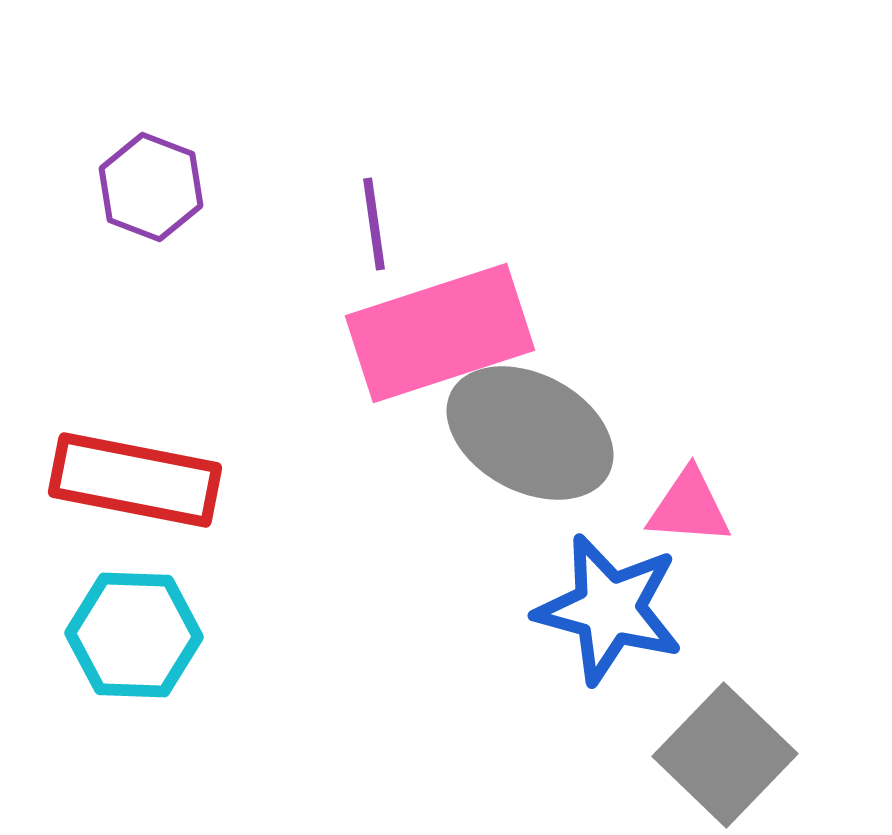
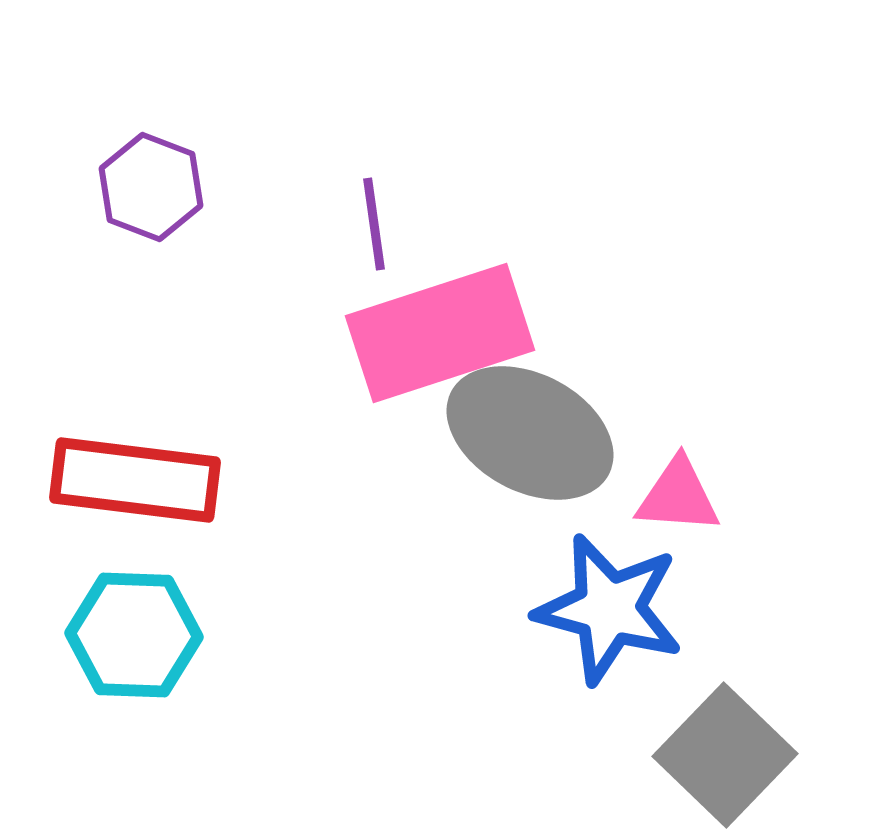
red rectangle: rotated 4 degrees counterclockwise
pink triangle: moved 11 px left, 11 px up
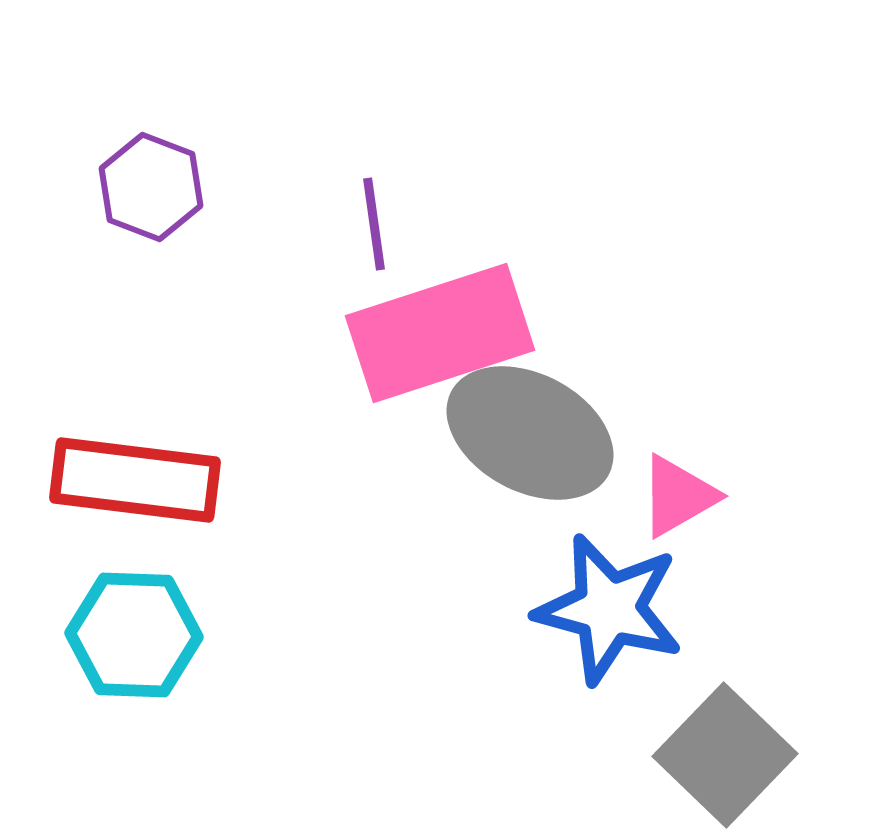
pink triangle: rotated 34 degrees counterclockwise
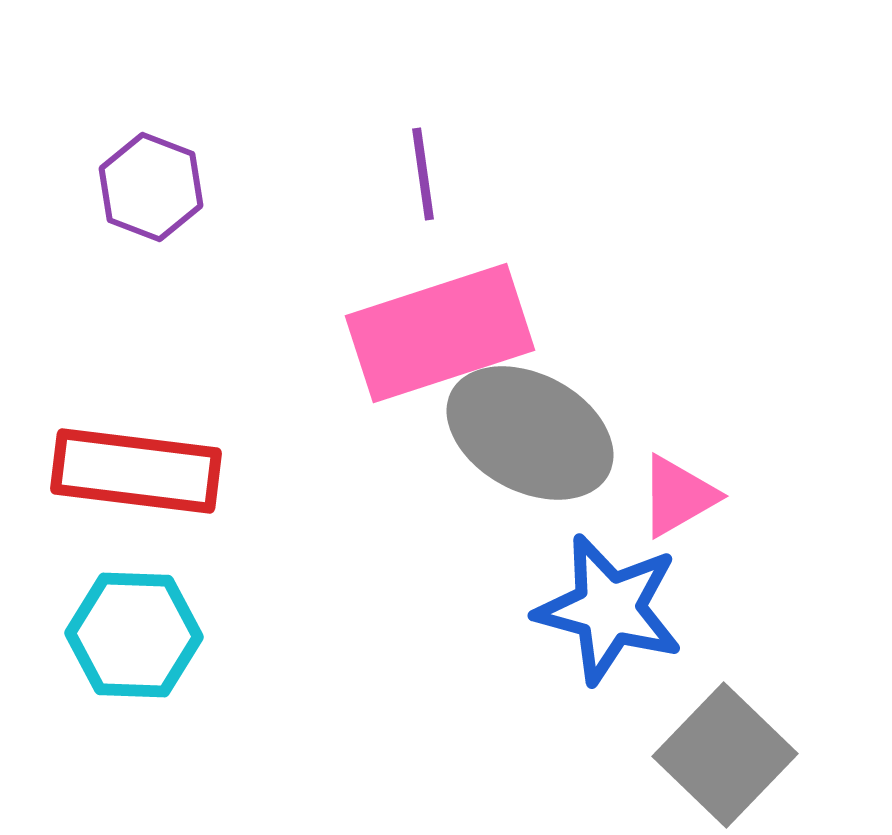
purple line: moved 49 px right, 50 px up
red rectangle: moved 1 px right, 9 px up
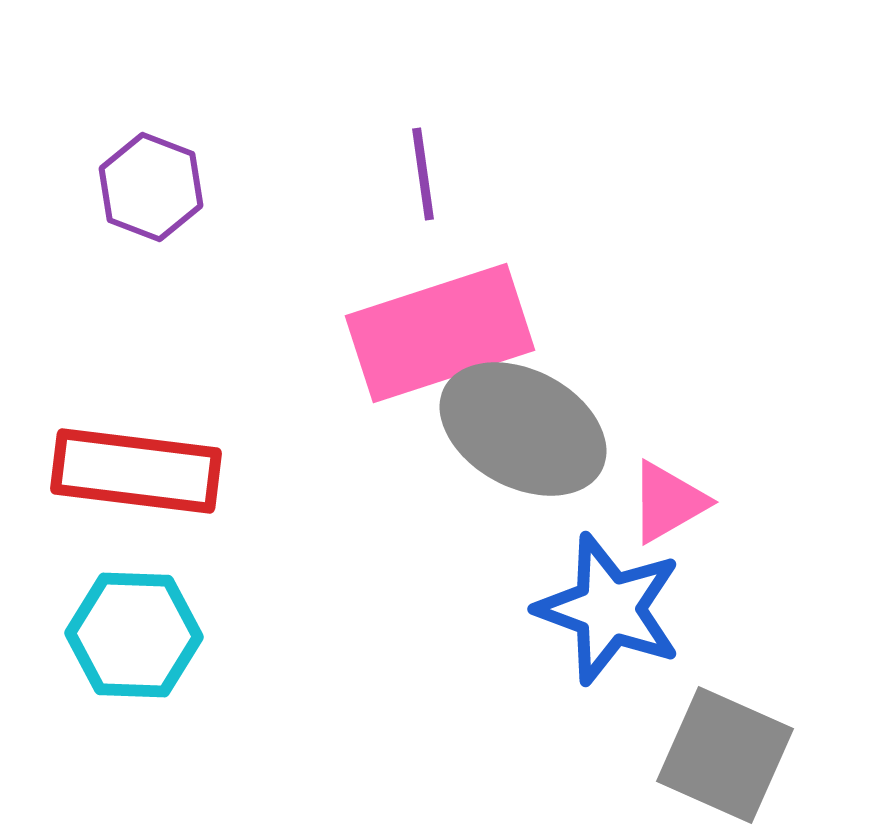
gray ellipse: moved 7 px left, 4 px up
pink triangle: moved 10 px left, 6 px down
blue star: rotated 5 degrees clockwise
gray square: rotated 20 degrees counterclockwise
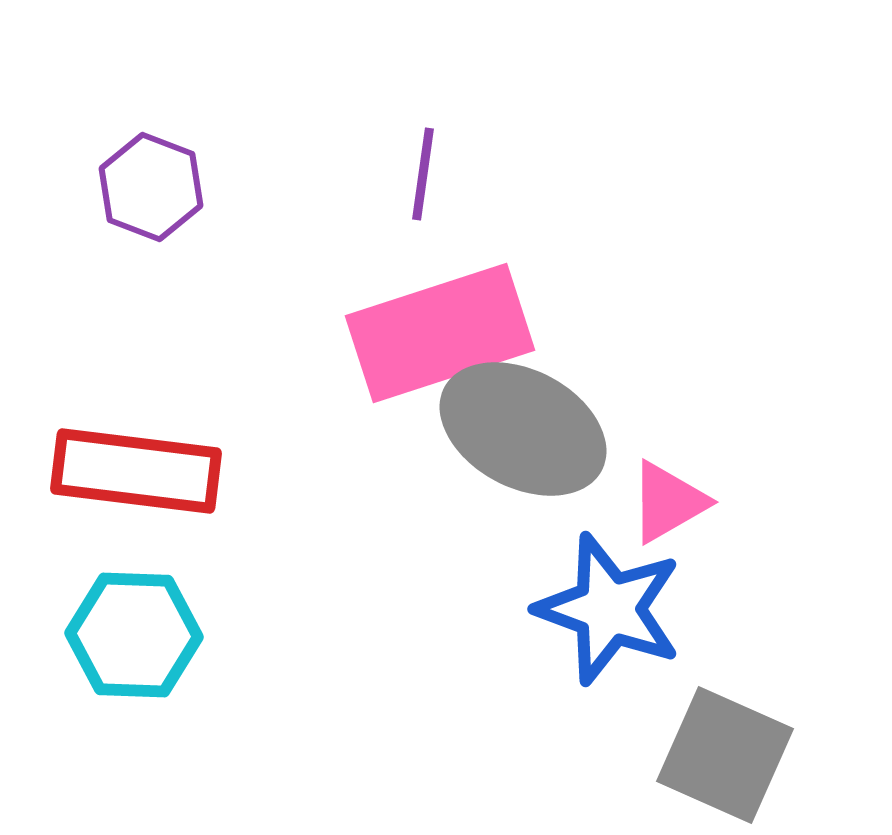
purple line: rotated 16 degrees clockwise
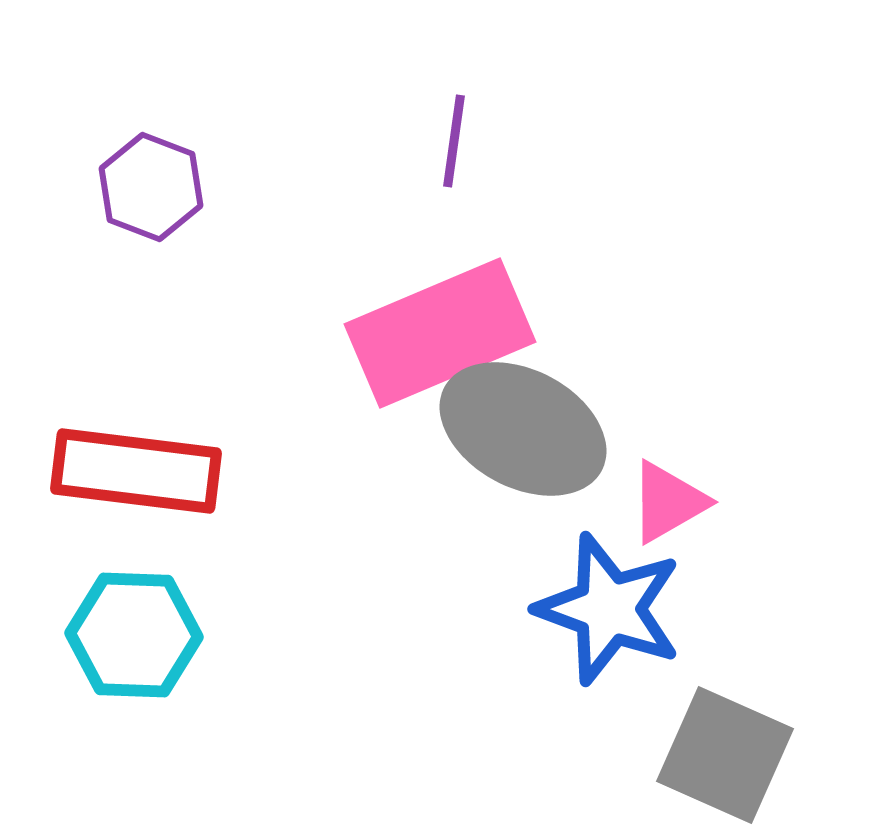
purple line: moved 31 px right, 33 px up
pink rectangle: rotated 5 degrees counterclockwise
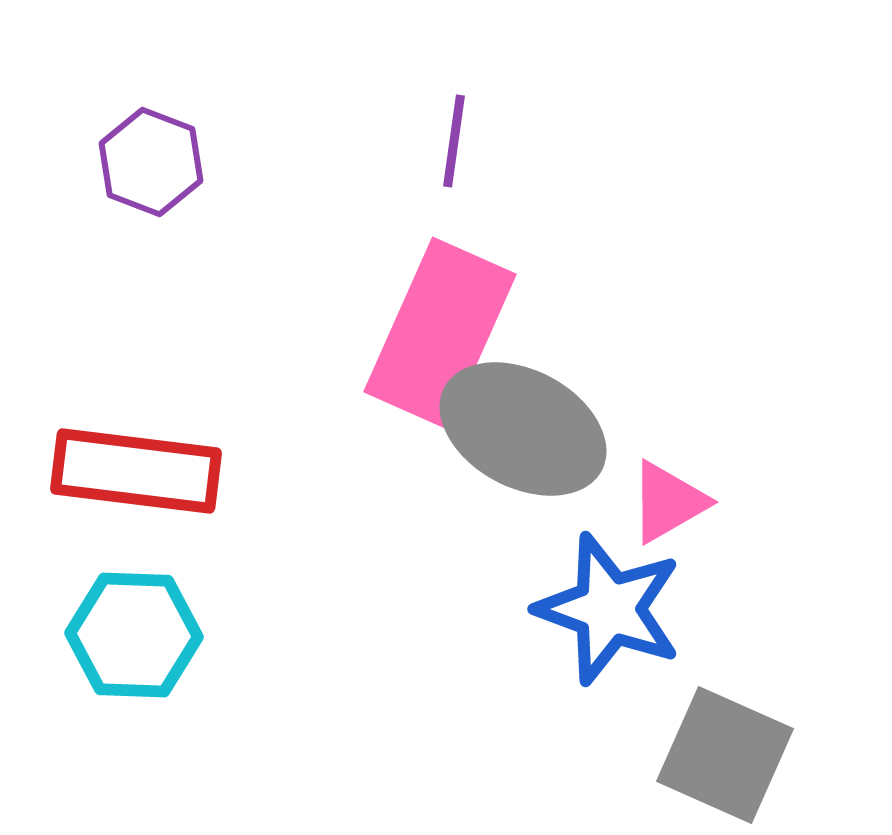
purple hexagon: moved 25 px up
pink rectangle: rotated 43 degrees counterclockwise
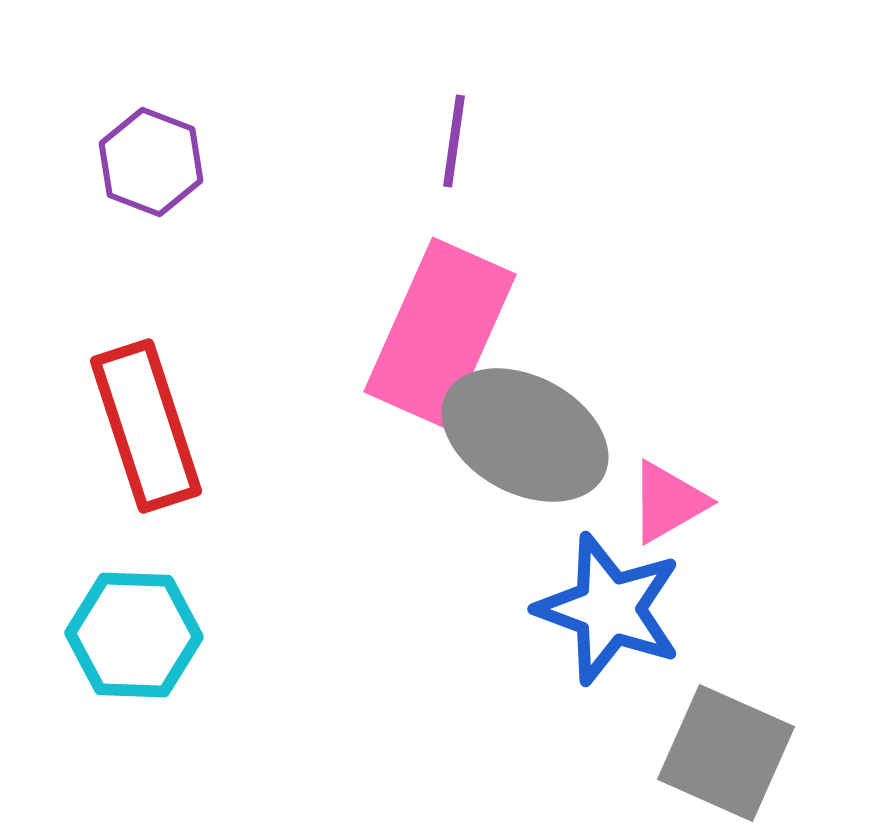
gray ellipse: moved 2 px right, 6 px down
red rectangle: moved 10 px right, 45 px up; rotated 65 degrees clockwise
gray square: moved 1 px right, 2 px up
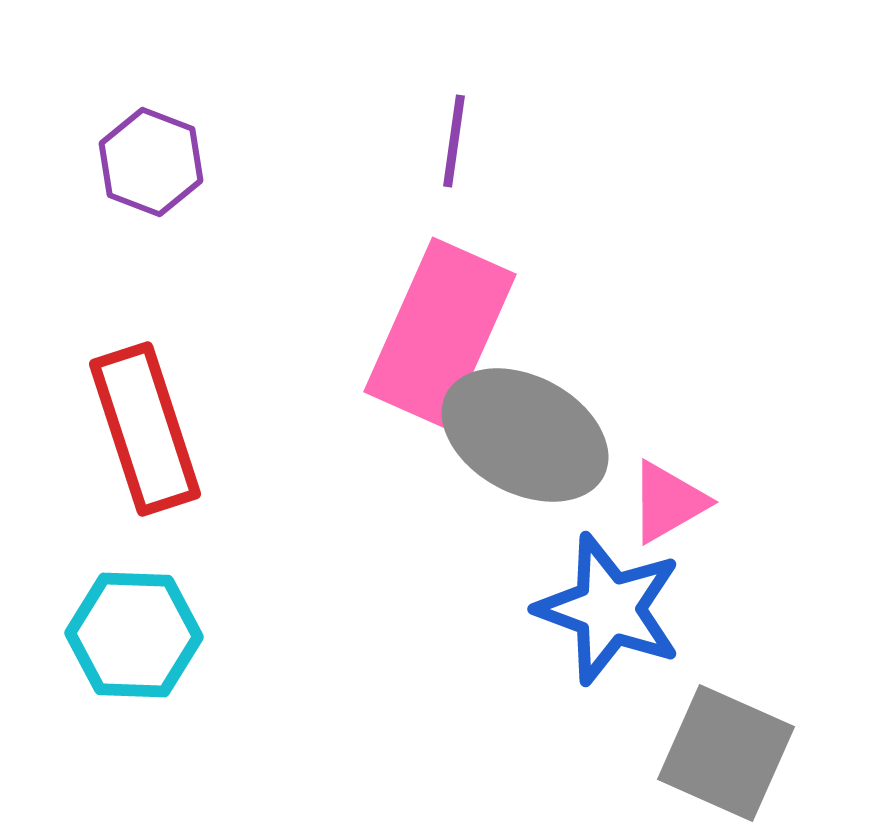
red rectangle: moved 1 px left, 3 px down
